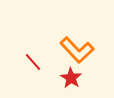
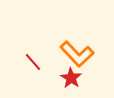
orange L-shape: moved 4 px down
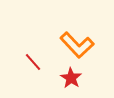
orange L-shape: moved 9 px up
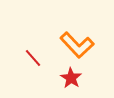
red line: moved 4 px up
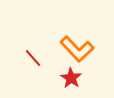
orange L-shape: moved 4 px down
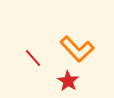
red star: moved 3 px left, 3 px down
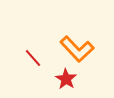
red star: moved 2 px left, 2 px up
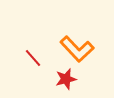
red star: rotated 25 degrees clockwise
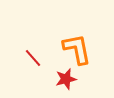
orange L-shape: rotated 148 degrees counterclockwise
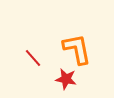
red star: rotated 25 degrees clockwise
